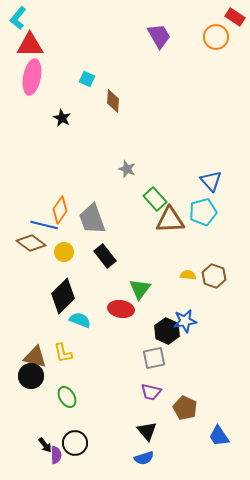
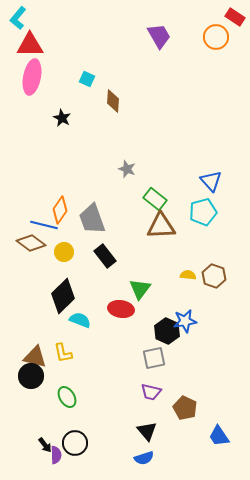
green rectangle at (155, 199): rotated 10 degrees counterclockwise
brown triangle at (170, 220): moved 9 px left, 6 px down
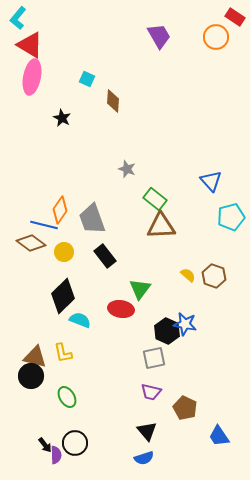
red triangle at (30, 45): rotated 32 degrees clockwise
cyan pentagon at (203, 212): moved 28 px right, 5 px down
yellow semicircle at (188, 275): rotated 35 degrees clockwise
blue star at (185, 321): moved 3 px down; rotated 20 degrees clockwise
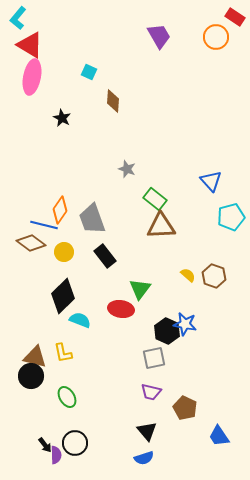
cyan square at (87, 79): moved 2 px right, 7 px up
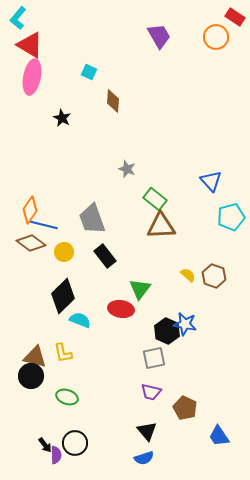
orange diamond at (60, 210): moved 30 px left
green ellipse at (67, 397): rotated 40 degrees counterclockwise
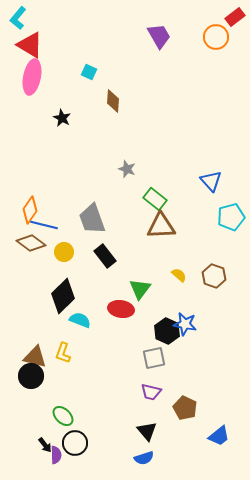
red rectangle at (235, 17): rotated 72 degrees counterclockwise
yellow semicircle at (188, 275): moved 9 px left
yellow L-shape at (63, 353): rotated 30 degrees clockwise
green ellipse at (67, 397): moved 4 px left, 19 px down; rotated 25 degrees clockwise
blue trapezoid at (219, 436): rotated 95 degrees counterclockwise
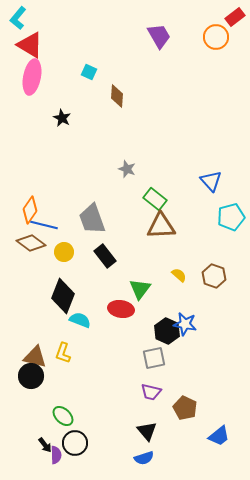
brown diamond at (113, 101): moved 4 px right, 5 px up
black diamond at (63, 296): rotated 24 degrees counterclockwise
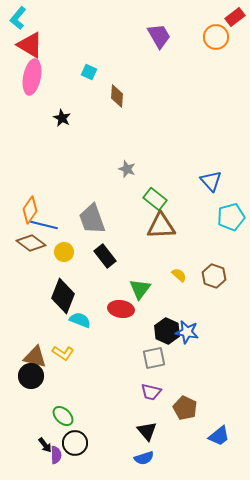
blue star at (185, 324): moved 2 px right, 8 px down
yellow L-shape at (63, 353): rotated 75 degrees counterclockwise
